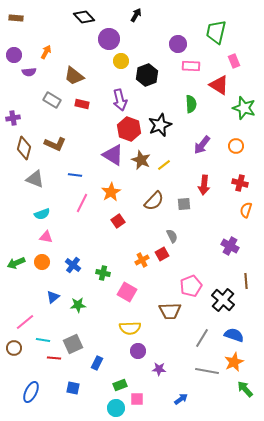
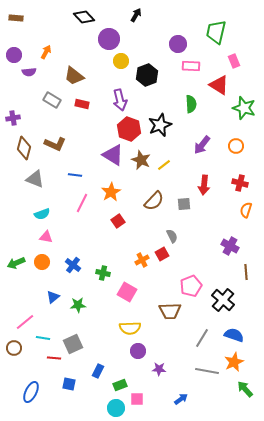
brown line at (246, 281): moved 9 px up
cyan line at (43, 340): moved 2 px up
blue rectangle at (97, 363): moved 1 px right, 8 px down
blue square at (73, 388): moved 4 px left, 4 px up
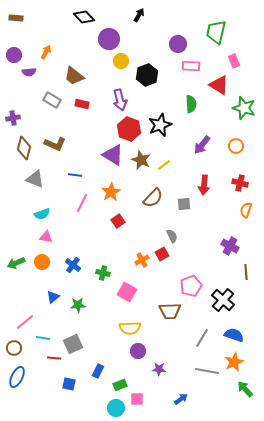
black arrow at (136, 15): moved 3 px right
brown semicircle at (154, 201): moved 1 px left, 3 px up
blue ellipse at (31, 392): moved 14 px left, 15 px up
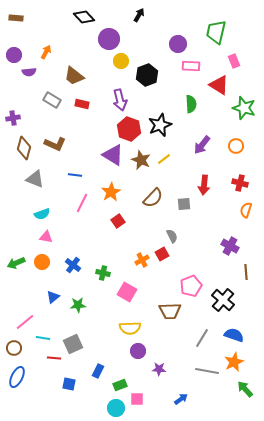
yellow line at (164, 165): moved 6 px up
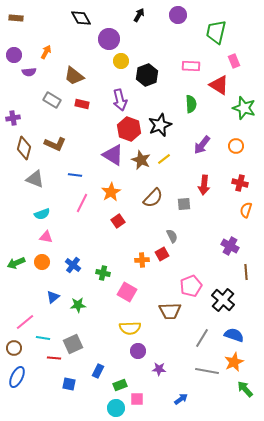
black diamond at (84, 17): moved 3 px left, 1 px down; rotated 15 degrees clockwise
purple circle at (178, 44): moved 29 px up
orange cross at (142, 260): rotated 24 degrees clockwise
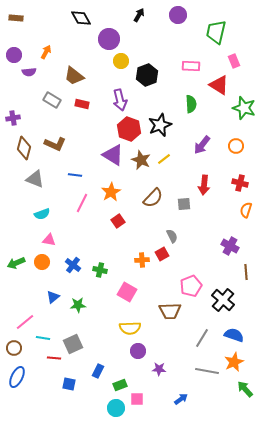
pink triangle at (46, 237): moved 3 px right, 3 px down
green cross at (103, 273): moved 3 px left, 3 px up
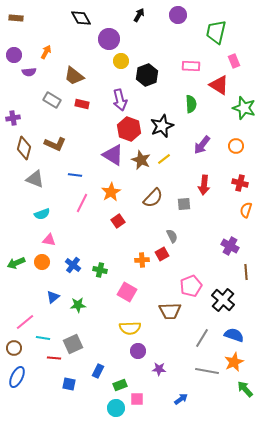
black star at (160, 125): moved 2 px right, 1 px down
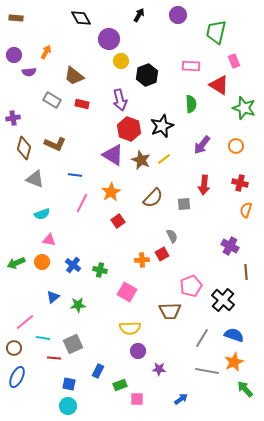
cyan circle at (116, 408): moved 48 px left, 2 px up
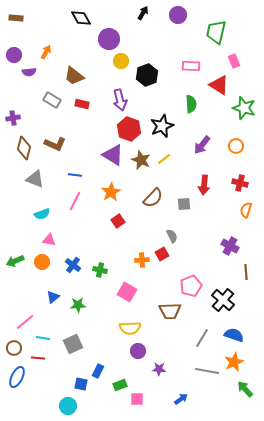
black arrow at (139, 15): moved 4 px right, 2 px up
pink line at (82, 203): moved 7 px left, 2 px up
green arrow at (16, 263): moved 1 px left, 2 px up
red line at (54, 358): moved 16 px left
blue square at (69, 384): moved 12 px right
